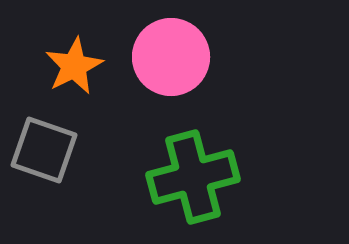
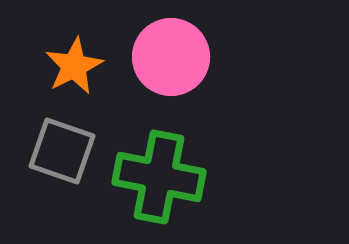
gray square: moved 18 px right, 1 px down
green cross: moved 34 px left; rotated 26 degrees clockwise
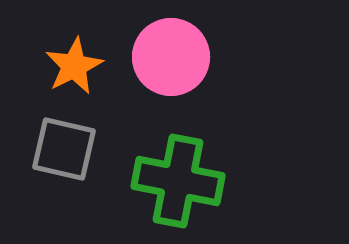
gray square: moved 2 px right, 2 px up; rotated 6 degrees counterclockwise
green cross: moved 19 px right, 4 px down
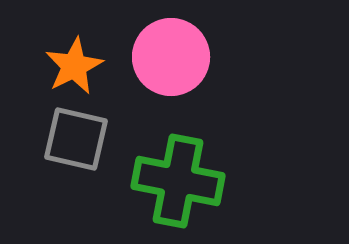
gray square: moved 12 px right, 10 px up
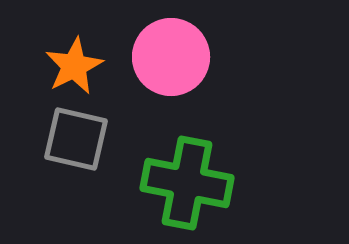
green cross: moved 9 px right, 2 px down
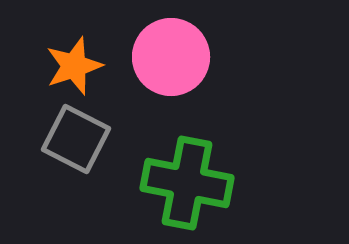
orange star: rotated 8 degrees clockwise
gray square: rotated 14 degrees clockwise
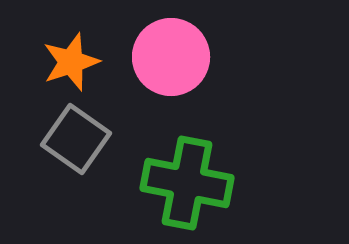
orange star: moved 3 px left, 4 px up
gray square: rotated 8 degrees clockwise
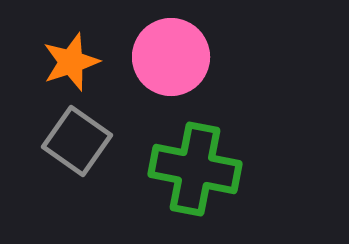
gray square: moved 1 px right, 2 px down
green cross: moved 8 px right, 14 px up
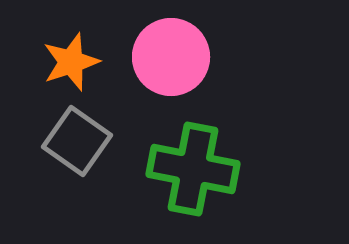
green cross: moved 2 px left
